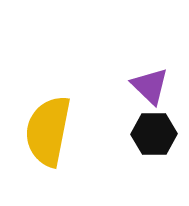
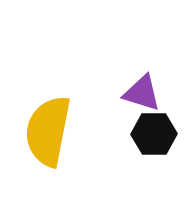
purple triangle: moved 8 px left, 7 px down; rotated 27 degrees counterclockwise
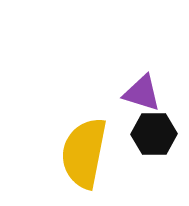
yellow semicircle: moved 36 px right, 22 px down
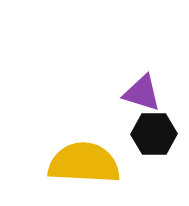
yellow semicircle: moved 10 px down; rotated 82 degrees clockwise
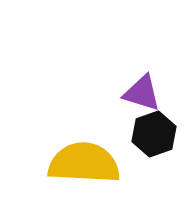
black hexagon: rotated 18 degrees counterclockwise
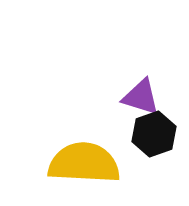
purple triangle: moved 1 px left, 4 px down
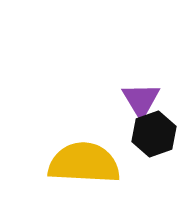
purple triangle: moved 3 px down; rotated 42 degrees clockwise
